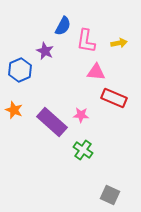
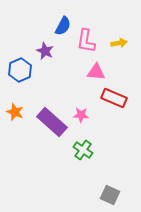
orange star: moved 1 px right, 2 px down
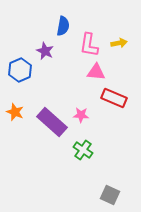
blue semicircle: rotated 18 degrees counterclockwise
pink L-shape: moved 3 px right, 4 px down
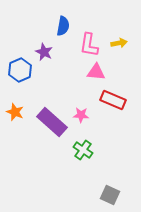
purple star: moved 1 px left, 1 px down
red rectangle: moved 1 px left, 2 px down
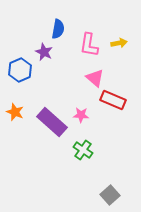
blue semicircle: moved 5 px left, 3 px down
pink triangle: moved 1 px left, 6 px down; rotated 36 degrees clockwise
gray square: rotated 24 degrees clockwise
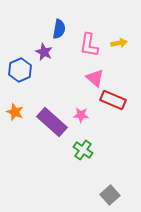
blue semicircle: moved 1 px right
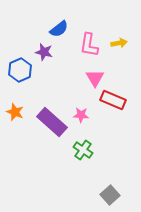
blue semicircle: rotated 42 degrees clockwise
purple star: rotated 12 degrees counterclockwise
pink triangle: rotated 18 degrees clockwise
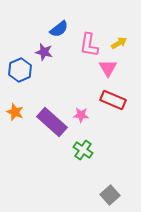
yellow arrow: rotated 21 degrees counterclockwise
pink triangle: moved 13 px right, 10 px up
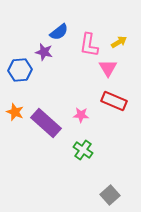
blue semicircle: moved 3 px down
yellow arrow: moved 1 px up
blue hexagon: rotated 20 degrees clockwise
red rectangle: moved 1 px right, 1 px down
purple rectangle: moved 6 px left, 1 px down
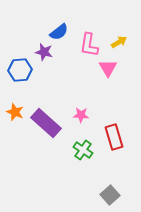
red rectangle: moved 36 px down; rotated 50 degrees clockwise
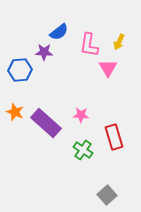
yellow arrow: rotated 147 degrees clockwise
purple star: rotated 12 degrees counterclockwise
gray square: moved 3 px left
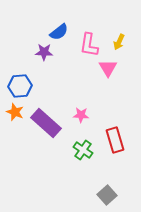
blue hexagon: moved 16 px down
red rectangle: moved 1 px right, 3 px down
